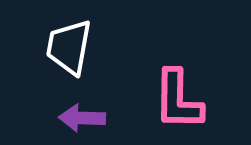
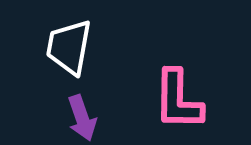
purple arrow: rotated 111 degrees counterclockwise
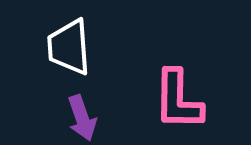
white trapezoid: rotated 14 degrees counterclockwise
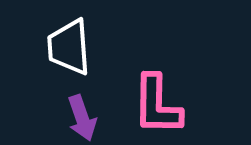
pink L-shape: moved 21 px left, 5 px down
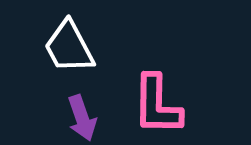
white trapezoid: rotated 24 degrees counterclockwise
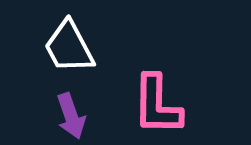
purple arrow: moved 11 px left, 2 px up
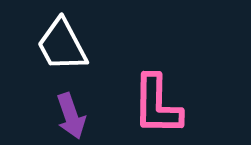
white trapezoid: moved 7 px left, 2 px up
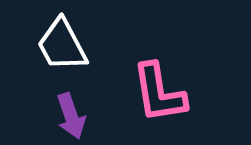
pink L-shape: moved 2 px right, 12 px up; rotated 10 degrees counterclockwise
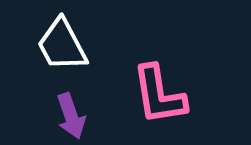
pink L-shape: moved 2 px down
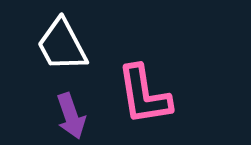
pink L-shape: moved 15 px left
